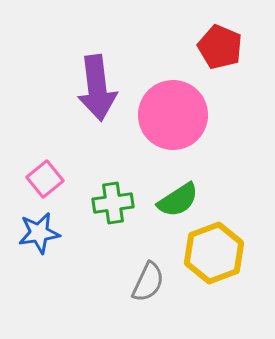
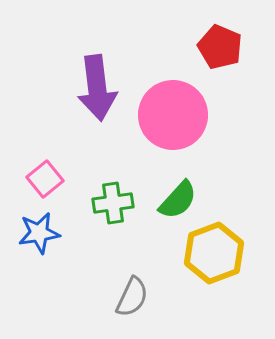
green semicircle: rotated 15 degrees counterclockwise
gray semicircle: moved 16 px left, 15 px down
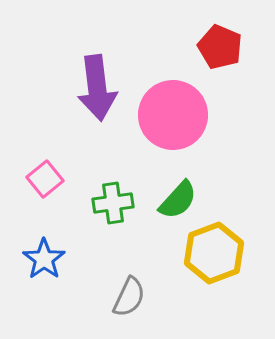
blue star: moved 5 px right, 26 px down; rotated 27 degrees counterclockwise
gray semicircle: moved 3 px left
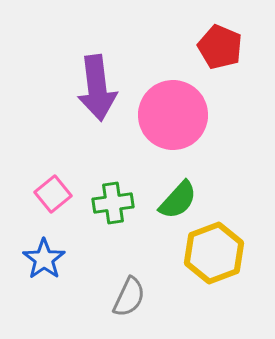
pink square: moved 8 px right, 15 px down
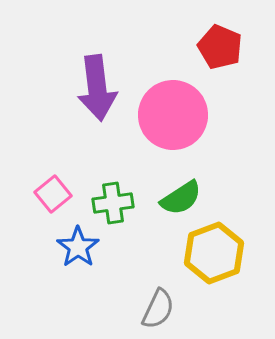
green semicircle: moved 3 px right, 2 px up; rotated 15 degrees clockwise
blue star: moved 34 px right, 12 px up
gray semicircle: moved 29 px right, 12 px down
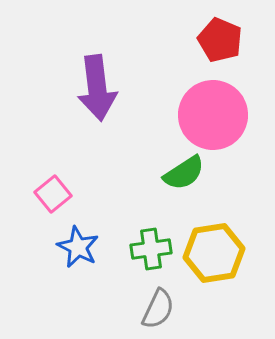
red pentagon: moved 7 px up
pink circle: moved 40 px right
green semicircle: moved 3 px right, 25 px up
green cross: moved 38 px right, 46 px down
blue star: rotated 9 degrees counterclockwise
yellow hexagon: rotated 12 degrees clockwise
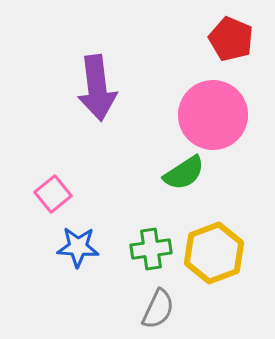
red pentagon: moved 11 px right, 1 px up
blue star: rotated 24 degrees counterclockwise
yellow hexagon: rotated 12 degrees counterclockwise
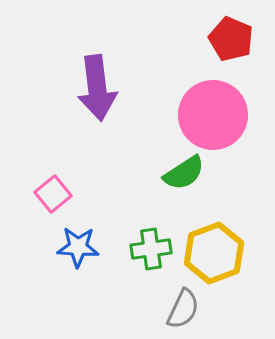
gray semicircle: moved 25 px right
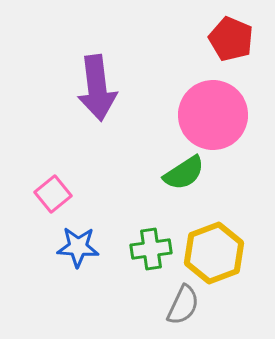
gray semicircle: moved 4 px up
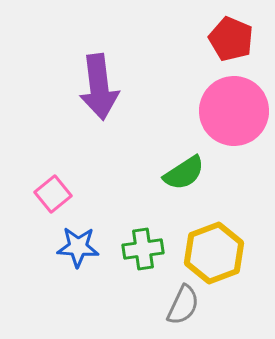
purple arrow: moved 2 px right, 1 px up
pink circle: moved 21 px right, 4 px up
green cross: moved 8 px left
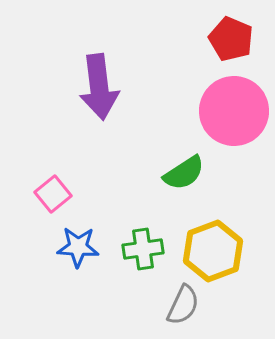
yellow hexagon: moved 1 px left, 2 px up
